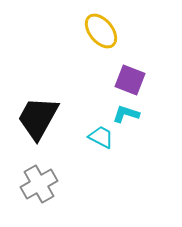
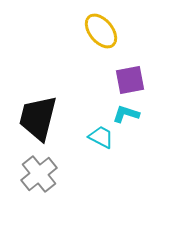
purple square: rotated 32 degrees counterclockwise
black trapezoid: rotated 15 degrees counterclockwise
gray cross: moved 10 px up; rotated 9 degrees counterclockwise
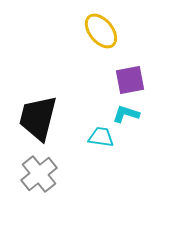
cyan trapezoid: rotated 20 degrees counterclockwise
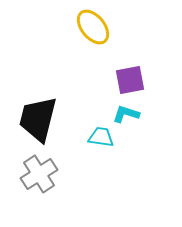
yellow ellipse: moved 8 px left, 4 px up
black trapezoid: moved 1 px down
gray cross: rotated 6 degrees clockwise
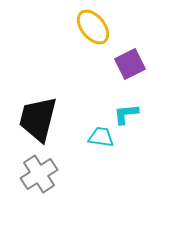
purple square: moved 16 px up; rotated 16 degrees counterclockwise
cyan L-shape: rotated 24 degrees counterclockwise
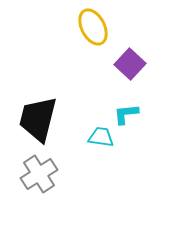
yellow ellipse: rotated 12 degrees clockwise
purple square: rotated 20 degrees counterclockwise
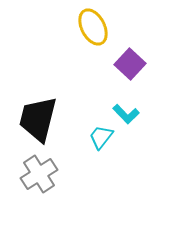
cyan L-shape: rotated 128 degrees counterclockwise
cyan trapezoid: rotated 60 degrees counterclockwise
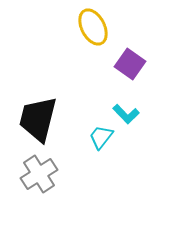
purple square: rotated 8 degrees counterclockwise
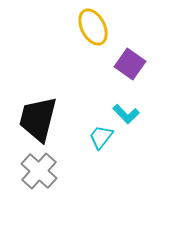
gray cross: moved 3 px up; rotated 15 degrees counterclockwise
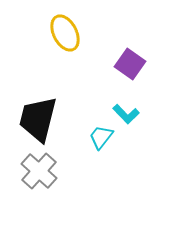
yellow ellipse: moved 28 px left, 6 px down
